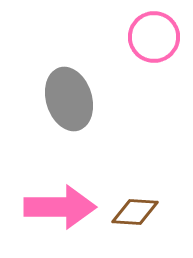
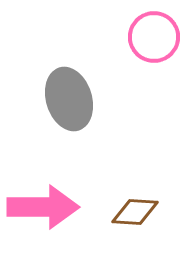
pink arrow: moved 17 px left
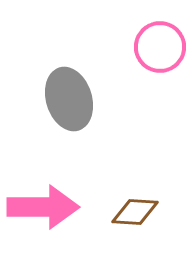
pink circle: moved 6 px right, 10 px down
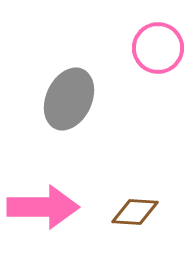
pink circle: moved 2 px left, 1 px down
gray ellipse: rotated 42 degrees clockwise
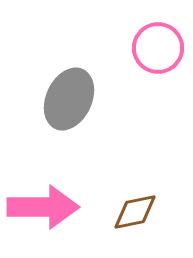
brown diamond: rotated 15 degrees counterclockwise
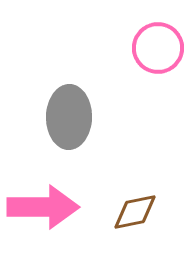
gray ellipse: moved 18 px down; rotated 24 degrees counterclockwise
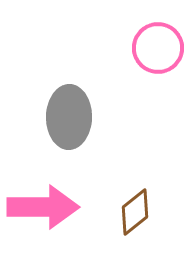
brown diamond: rotated 27 degrees counterclockwise
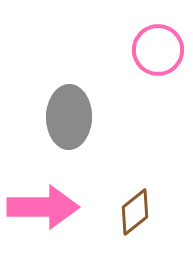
pink circle: moved 2 px down
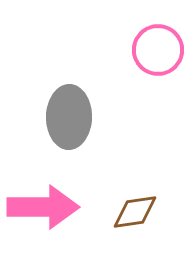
brown diamond: rotated 30 degrees clockwise
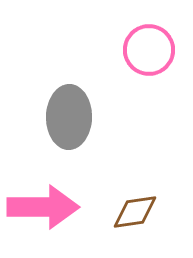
pink circle: moved 9 px left
